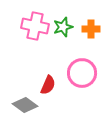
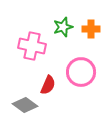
pink cross: moved 3 px left, 20 px down
pink circle: moved 1 px left, 1 px up
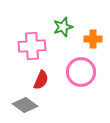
orange cross: moved 2 px right, 10 px down
pink cross: rotated 16 degrees counterclockwise
red semicircle: moved 7 px left, 5 px up
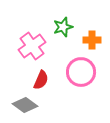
orange cross: moved 1 px left, 1 px down
pink cross: rotated 32 degrees counterclockwise
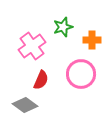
pink circle: moved 2 px down
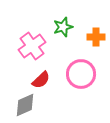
orange cross: moved 4 px right, 3 px up
red semicircle: rotated 24 degrees clockwise
gray diamond: rotated 60 degrees counterclockwise
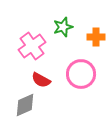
red semicircle: rotated 72 degrees clockwise
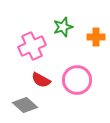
pink cross: rotated 12 degrees clockwise
pink circle: moved 4 px left, 6 px down
gray diamond: rotated 65 degrees clockwise
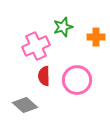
pink cross: moved 4 px right
red semicircle: moved 3 px right, 4 px up; rotated 60 degrees clockwise
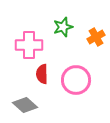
orange cross: rotated 30 degrees counterclockwise
pink cross: moved 7 px left, 1 px up; rotated 24 degrees clockwise
red semicircle: moved 2 px left, 2 px up
pink circle: moved 1 px left
